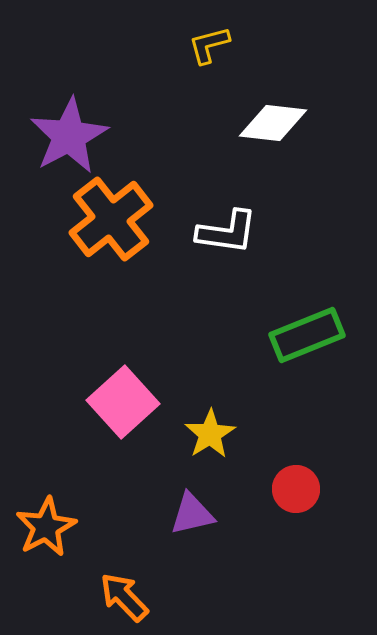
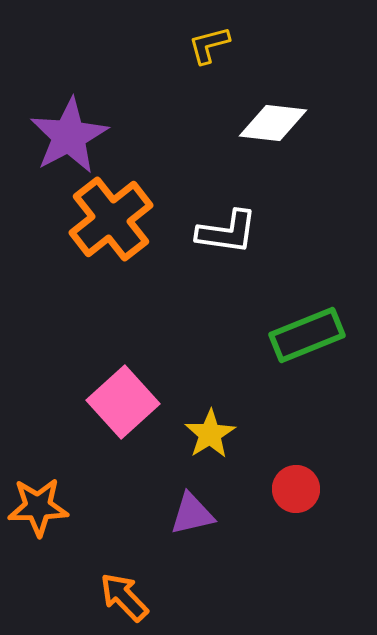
orange star: moved 8 px left, 20 px up; rotated 26 degrees clockwise
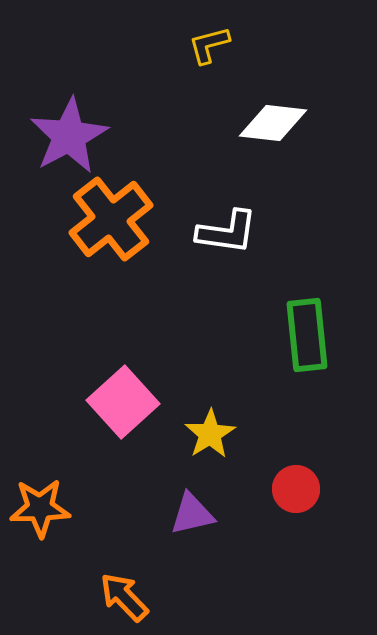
green rectangle: rotated 74 degrees counterclockwise
orange star: moved 2 px right, 1 px down
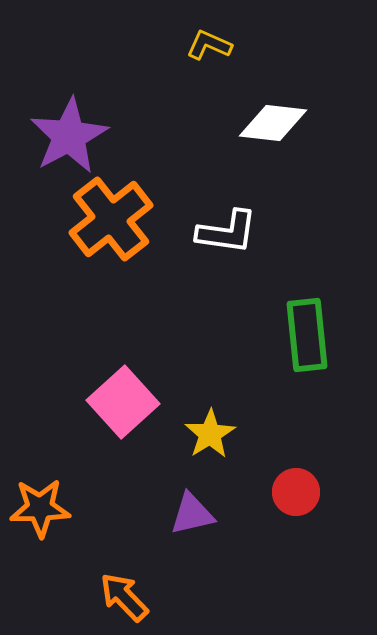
yellow L-shape: rotated 39 degrees clockwise
red circle: moved 3 px down
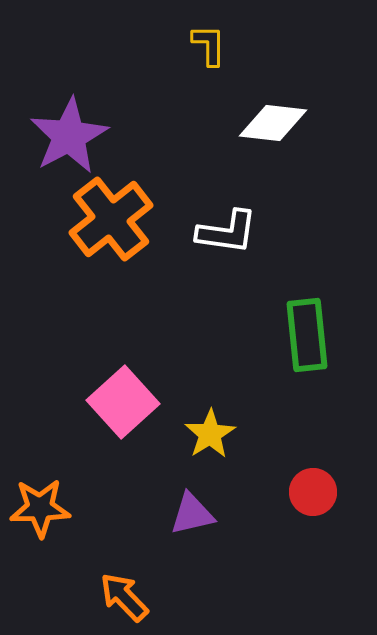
yellow L-shape: rotated 66 degrees clockwise
red circle: moved 17 px right
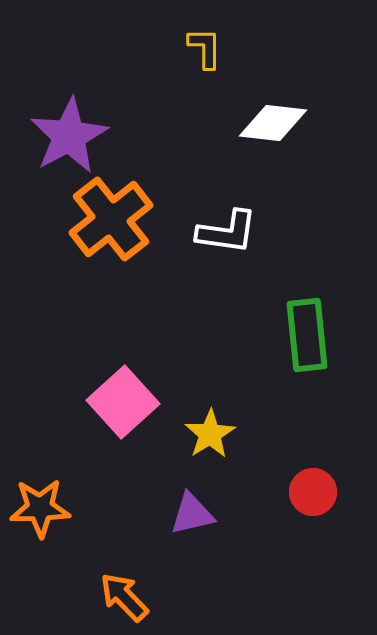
yellow L-shape: moved 4 px left, 3 px down
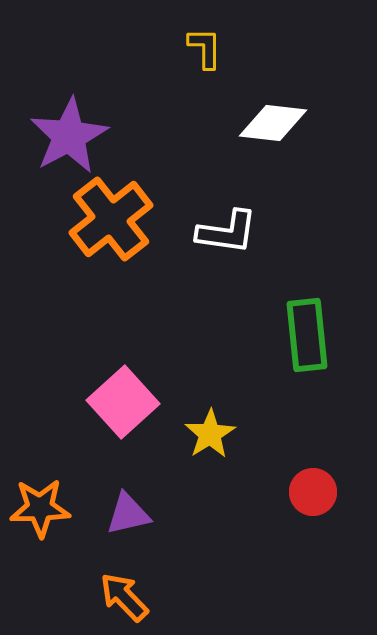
purple triangle: moved 64 px left
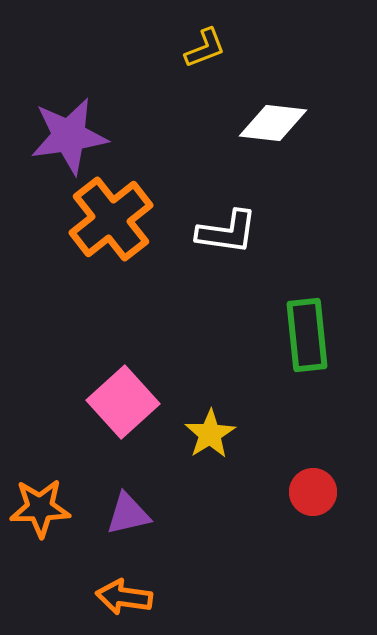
yellow L-shape: rotated 69 degrees clockwise
purple star: rotated 20 degrees clockwise
orange arrow: rotated 38 degrees counterclockwise
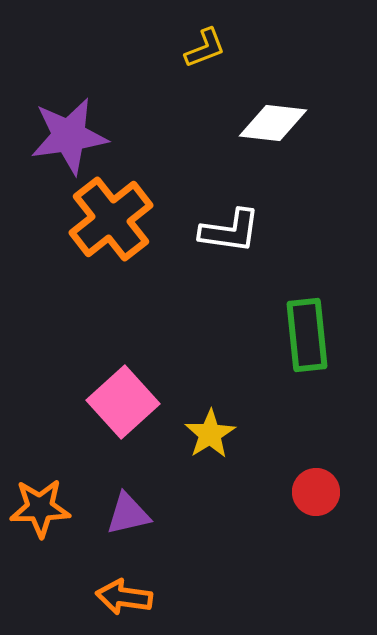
white L-shape: moved 3 px right, 1 px up
red circle: moved 3 px right
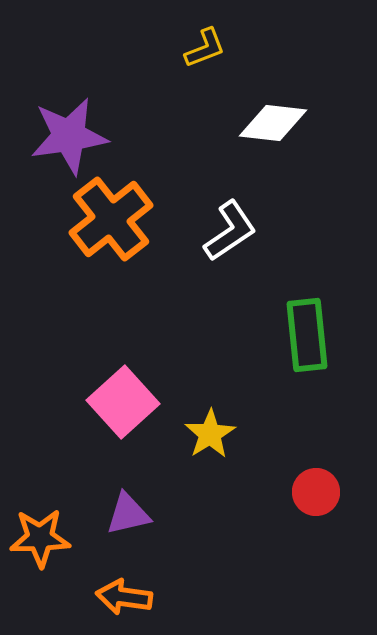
white L-shape: rotated 42 degrees counterclockwise
orange star: moved 30 px down
